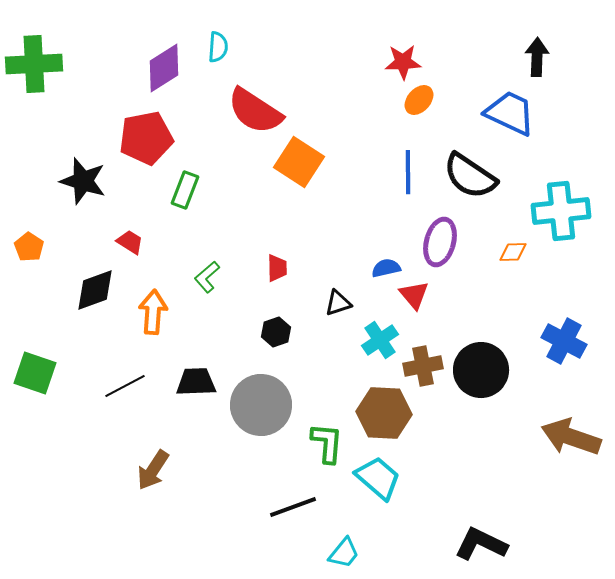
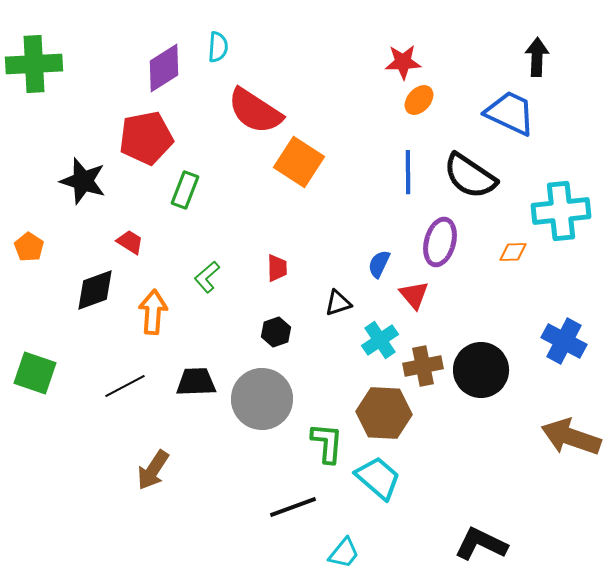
blue semicircle at (386, 268): moved 7 px left, 4 px up; rotated 52 degrees counterclockwise
gray circle at (261, 405): moved 1 px right, 6 px up
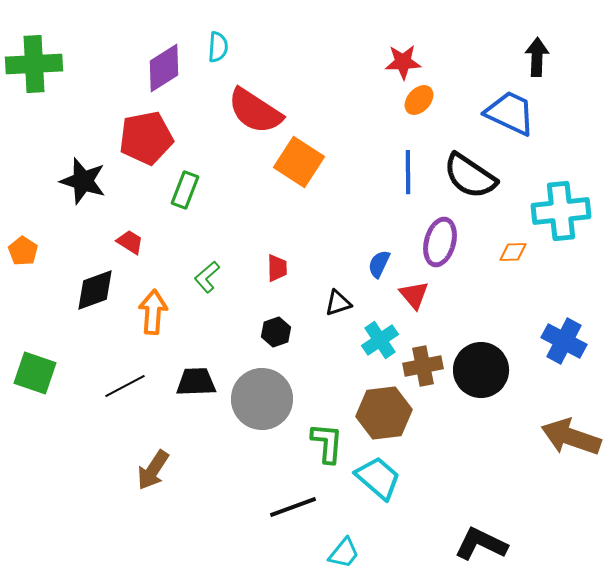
orange pentagon at (29, 247): moved 6 px left, 4 px down
brown hexagon at (384, 413): rotated 10 degrees counterclockwise
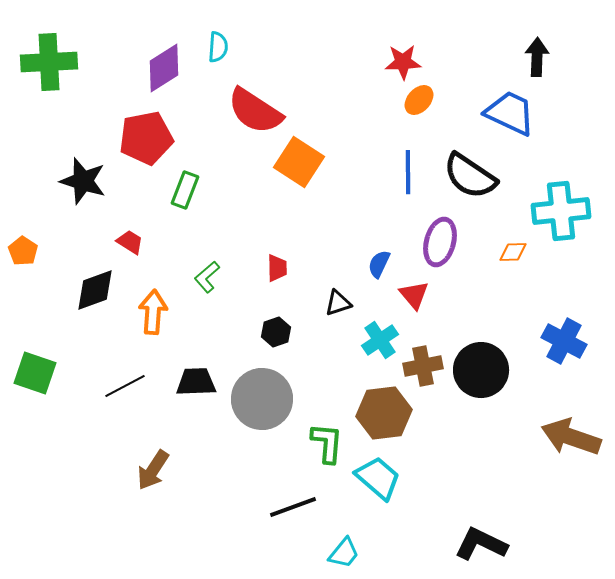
green cross at (34, 64): moved 15 px right, 2 px up
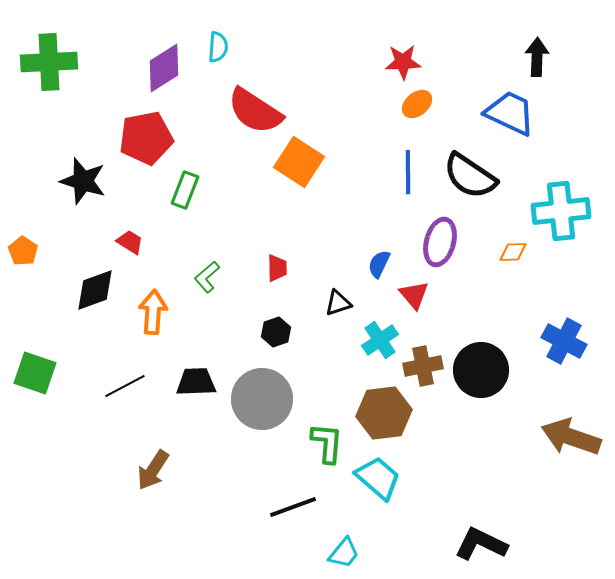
orange ellipse at (419, 100): moved 2 px left, 4 px down; rotated 8 degrees clockwise
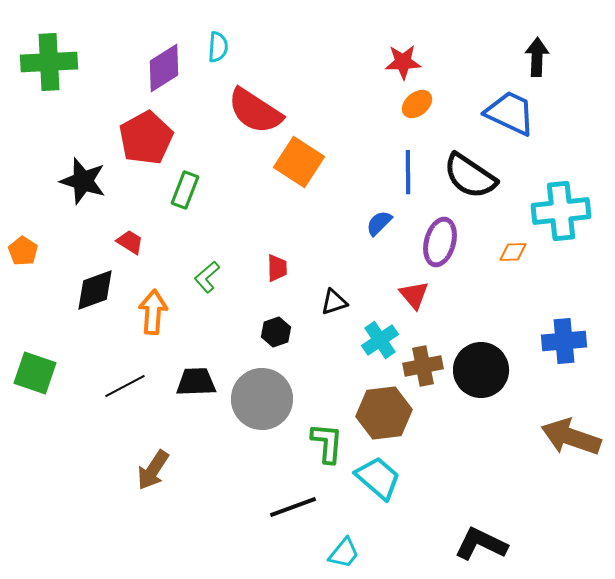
red pentagon at (146, 138): rotated 18 degrees counterclockwise
blue semicircle at (379, 264): moved 41 px up; rotated 20 degrees clockwise
black triangle at (338, 303): moved 4 px left, 1 px up
blue cross at (564, 341): rotated 33 degrees counterclockwise
